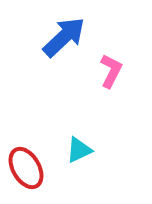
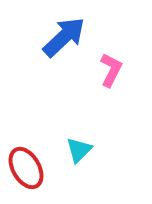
pink L-shape: moved 1 px up
cyan triangle: rotated 20 degrees counterclockwise
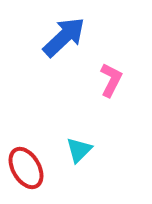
pink L-shape: moved 10 px down
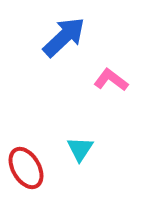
pink L-shape: rotated 80 degrees counterclockwise
cyan triangle: moved 1 px right, 1 px up; rotated 12 degrees counterclockwise
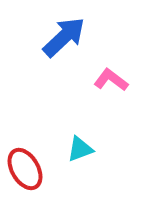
cyan triangle: rotated 36 degrees clockwise
red ellipse: moved 1 px left, 1 px down
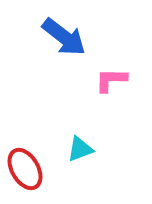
blue arrow: rotated 81 degrees clockwise
pink L-shape: rotated 36 degrees counterclockwise
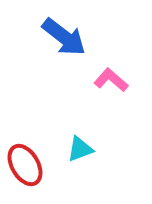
pink L-shape: rotated 40 degrees clockwise
red ellipse: moved 4 px up
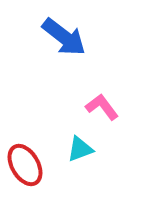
pink L-shape: moved 9 px left, 27 px down; rotated 12 degrees clockwise
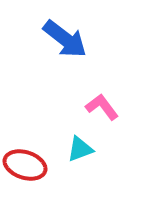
blue arrow: moved 1 px right, 2 px down
red ellipse: rotated 42 degrees counterclockwise
